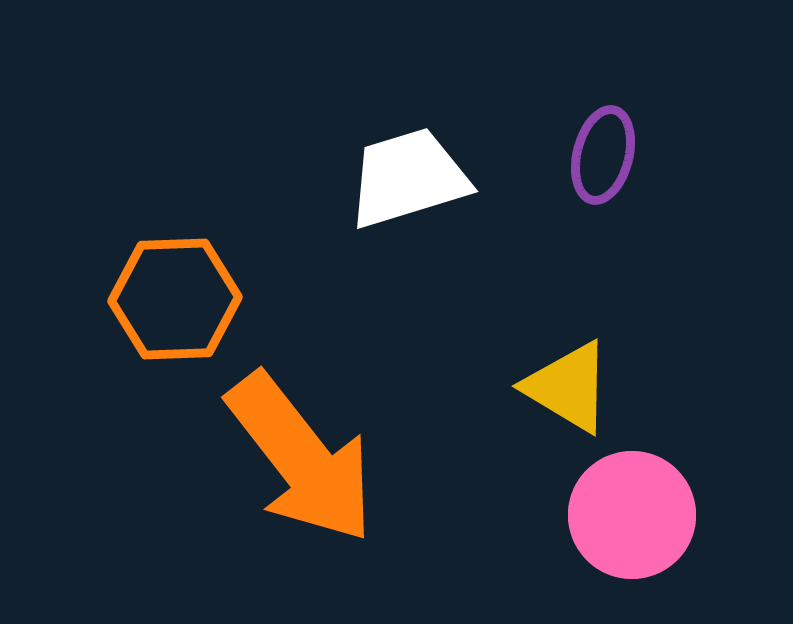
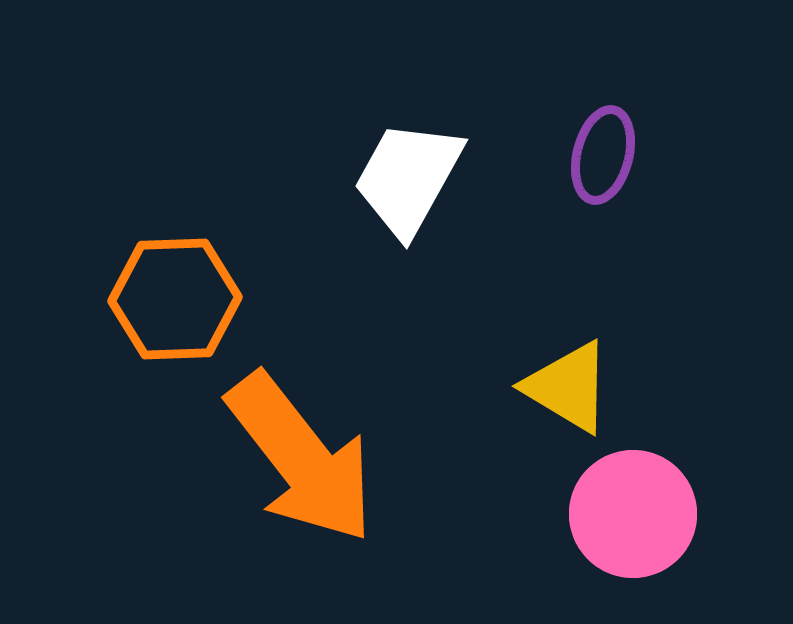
white trapezoid: rotated 44 degrees counterclockwise
pink circle: moved 1 px right, 1 px up
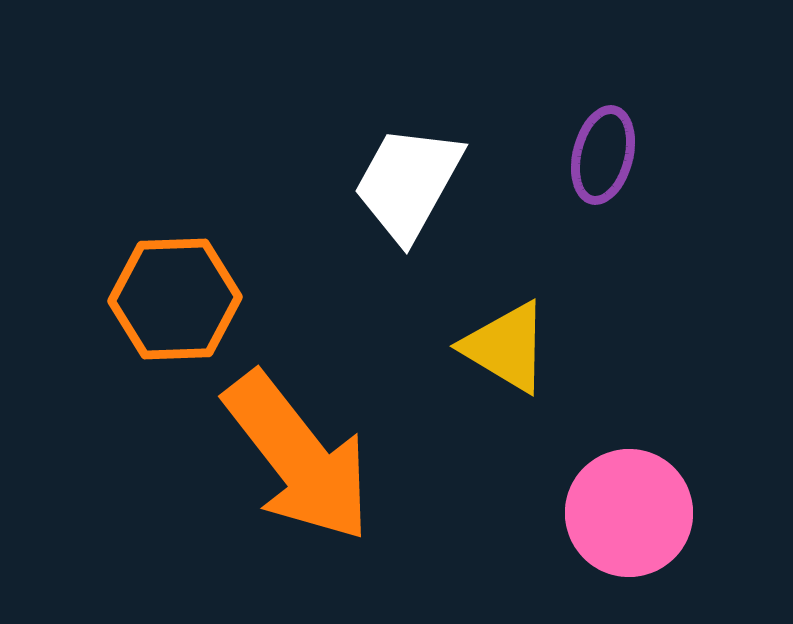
white trapezoid: moved 5 px down
yellow triangle: moved 62 px left, 40 px up
orange arrow: moved 3 px left, 1 px up
pink circle: moved 4 px left, 1 px up
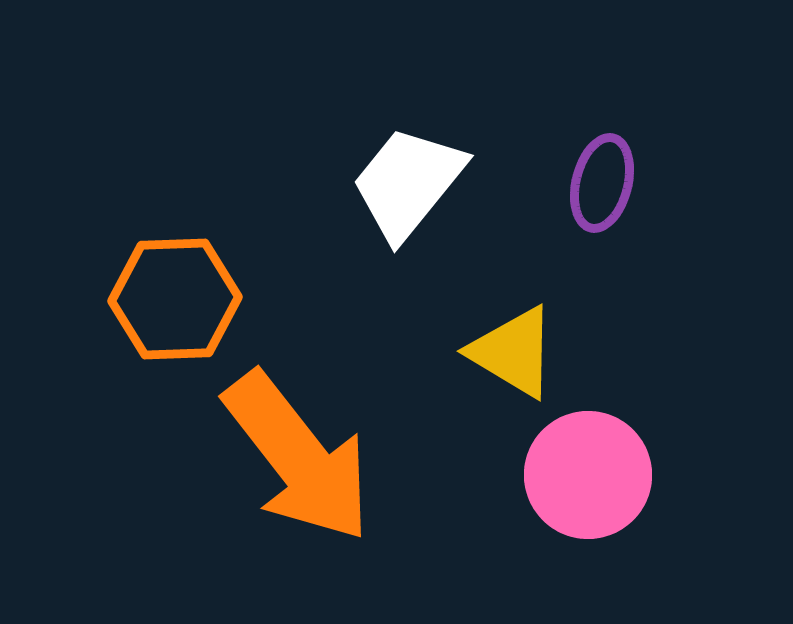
purple ellipse: moved 1 px left, 28 px down
white trapezoid: rotated 10 degrees clockwise
yellow triangle: moved 7 px right, 5 px down
pink circle: moved 41 px left, 38 px up
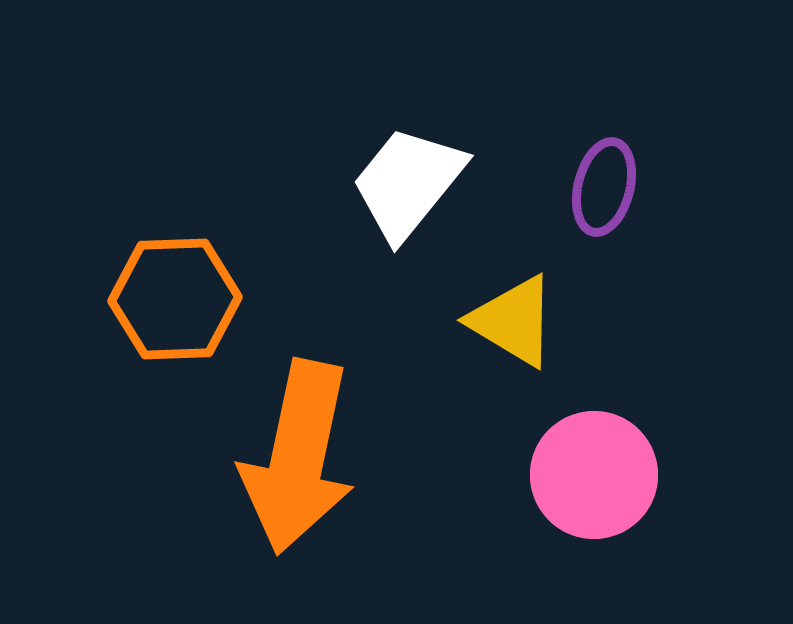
purple ellipse: moved 2 px right, 4 px down
yellow triangle: moved 31 px up
orange arrow: rotated 50 degrees clockwise
pink circle: moved 6 px right
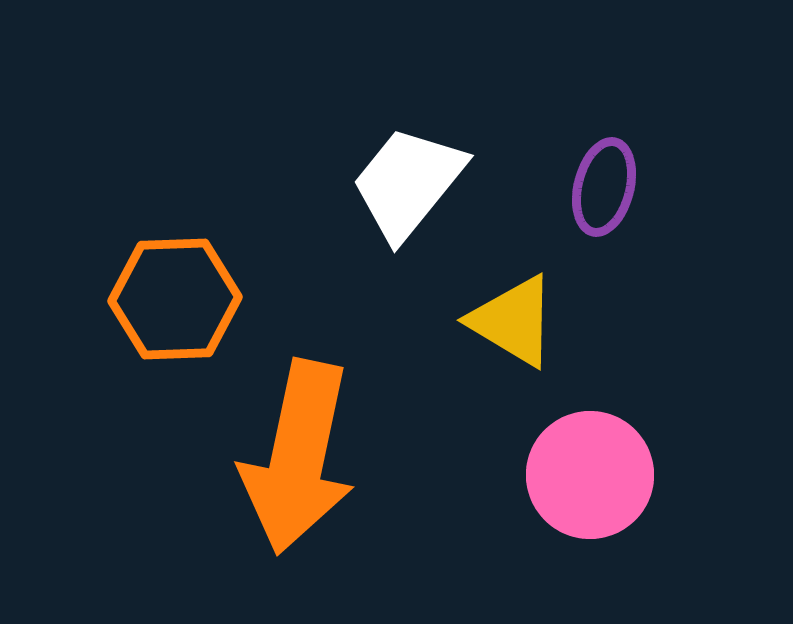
pink circle: moved 4 px left
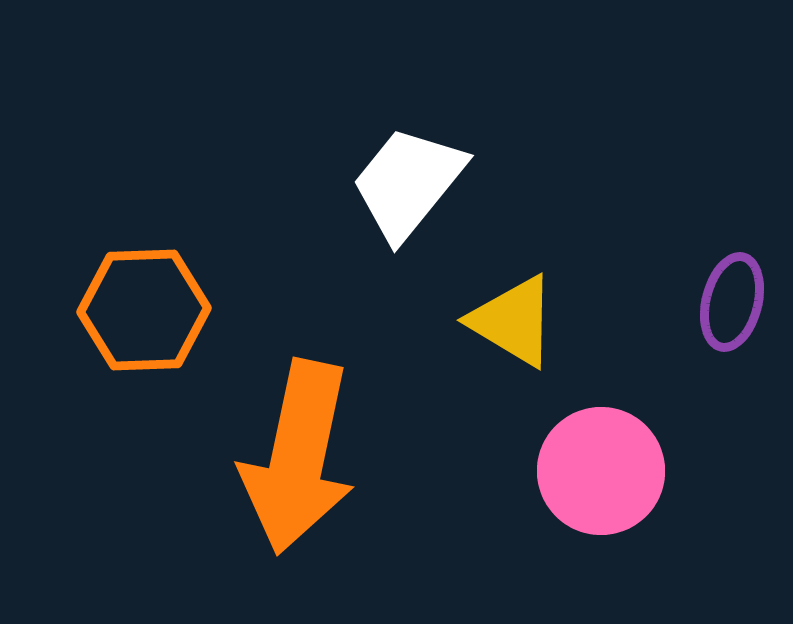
purple ellipse: moved 128 px right, 115 px down
orange hexagon: moved 31 px left, 11 px down
pink circle: moved 11 px right, 4 px up
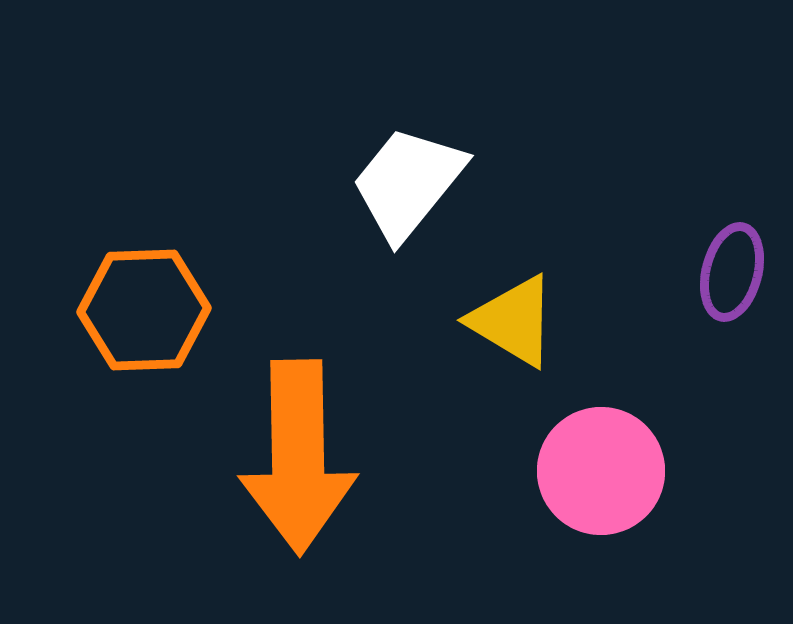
purple ellipse: moved 30 px up
orange arrow: rotated 13 degrees counterclockwise
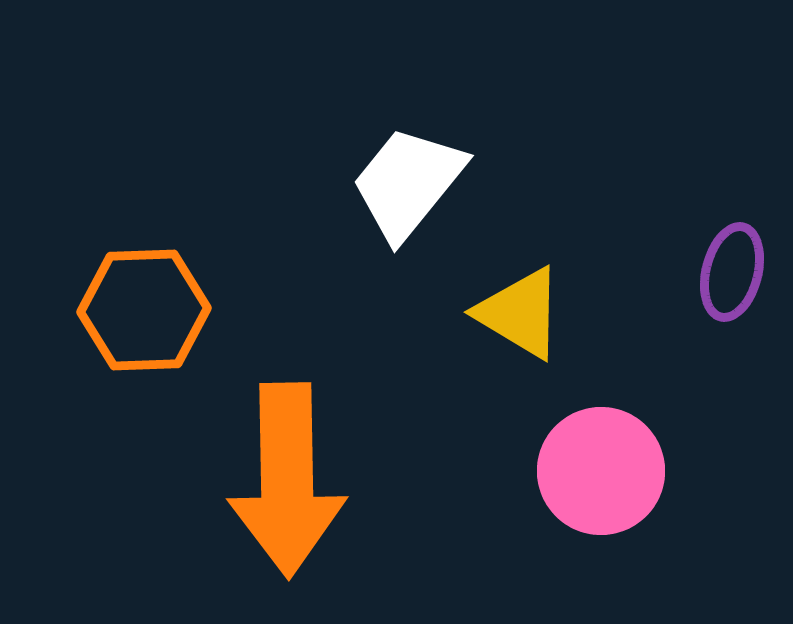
yellow triangle: moved 7 px right, 8 px up
orange arrow: moved 11 px left, 23 px down
